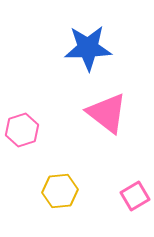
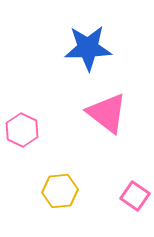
pink hexagon: rotated 16 degrees counterclockwise
pink square: rotated 24 degrees counterclockwise
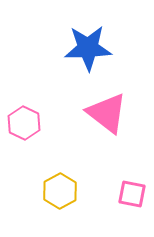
pink hexagon: moved 2 px right, 7 px up
yellow hexagon: rotated 24 degrees counterclockwise
pink square: moved 3 px left, 2 px up; rotated 24 degrees counterclockwise
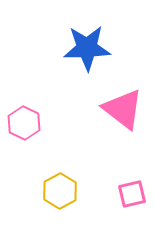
blue star: moved 1 px left
pink triangle: moved 16 px right, 4 px up
pink square: rotated 24 degrees counterclockwise
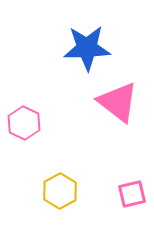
pink triangle: moved 5 px left, 7 px up
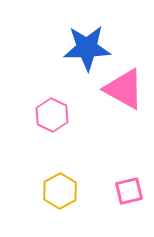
pink triangle: moved 6 px right, 13 px up; rotated 9 degrees counterclockwise
pink hexagon: moved 28 px right, 8 px up
pink square: moved 3 px left, 3 px up
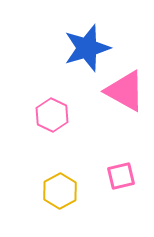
blue star: rotated 15 degrees counterclockwise
pink triangle: moved 1 px right, 2 px down
pink square: moved 8 px left, 15 px up
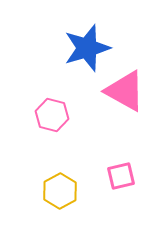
pink hexagon: rotated 12 degrees counterclockwise
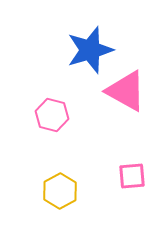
blue star: moved 3 px right, 2 px down
pink triangle: moved 1 px right
pink square: moved 11 px right; rotated 8 degrees clockwise
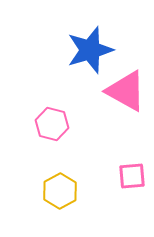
pink hexagon: moved 9 px down
